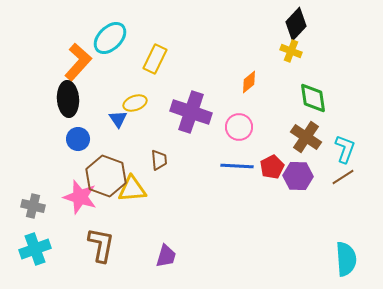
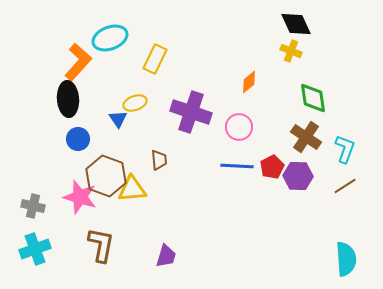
black diamond: rotated 68 degrees counterclockwise
cyan ellipse: rotated 24 degrees clockwise
brown line: moved 2 px right, 9 px down
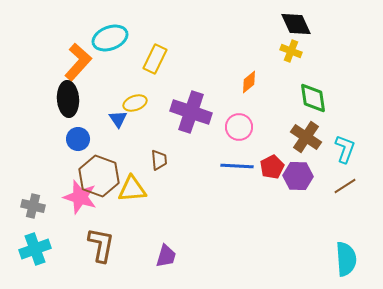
brown hexagon: moved 7 px left
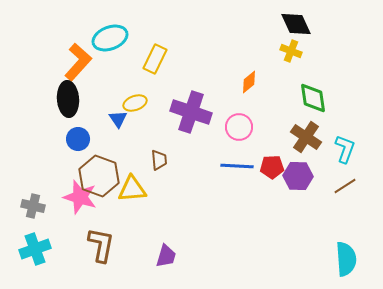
red pentagon: rotated 25 degrees clockwise
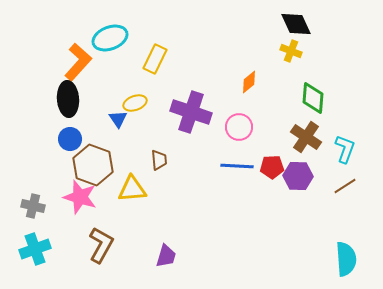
green diamond: rotated 12 degrees clockwise
blue circle: moved 8 px left
brown hexagon: moved 6 px left, 11 px up
brown L-shape: rotated 18 degrees clockwise
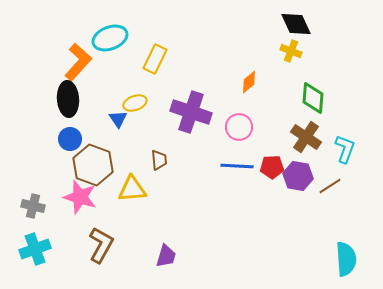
purple hexagon: rotated 8 degrees clockwise
brown line: moved 15 px left
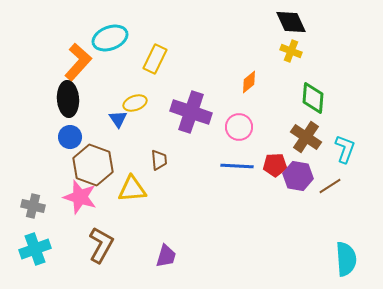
black diamond: moved 5 px left, 2 px up
blue circle: moved 2 px up
red pentagon: moved 3 px right, 2 px up
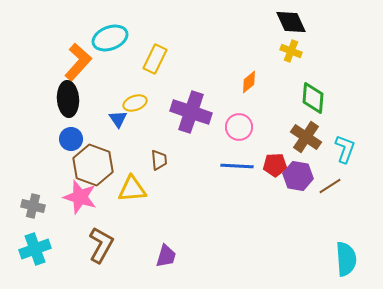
blue circle: moved 1 px right, 2 px down
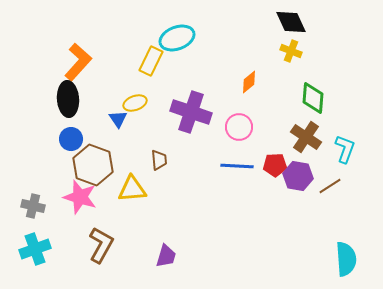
cyan ellipse: moved 67 px right
yellow rectangle: moved 4 px left, 2 px down
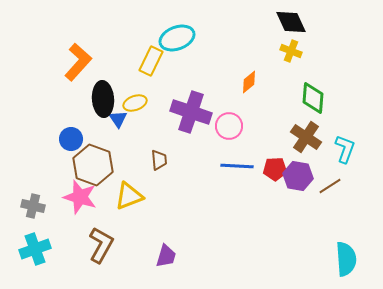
black ellipse: moved 35 px right
pink circle: moved 10 px left, 1 px up
red pentagon: moved 4 px down
yellow triangle: moved 3 px left, 7 px down; rotated 16 degrees counterclockwise
